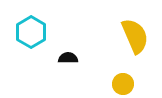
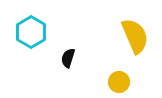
black semicircle: rotated 72 degrees counterclockwise
yellow circle: moved 4 px left, 2 px up
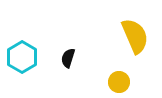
cyan hexagon: moved 9 px left, 25 px down
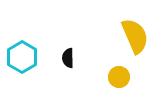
black semicircle: rotated 18 degrees counterclockwise
yellow circle: moved 5 px up
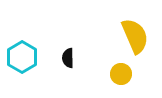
yellow circle: moved 2 px right, 3 px up
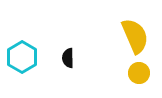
yellow circle: moved 18 px right, 1 px up
